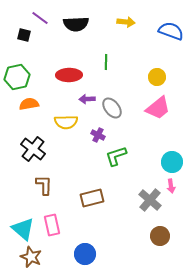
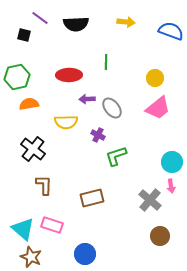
yellow circle: moved 2 px left, 1 px down
pink rectangle: rotated 60 degrees counterclockwise
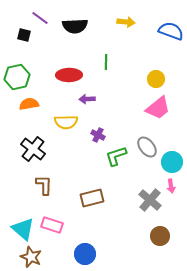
black semicircle: moved 1 px left, 2 px down
yellow circle: moved 1 px right, 1 px down
gray ellipse: moved 35 px right, 39 px down
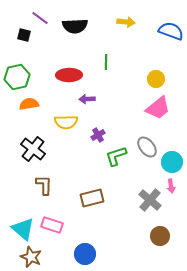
purple cross: rotated 32 degrees clockwise
